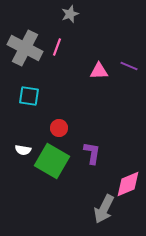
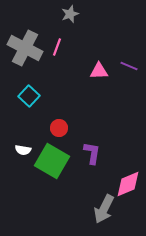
cyan square: rotated 35 degrees clockwise
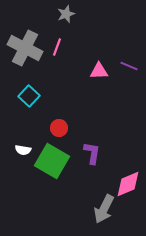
gray star: moved 4 px left
